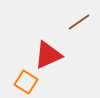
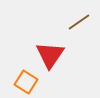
red triangle: moved 2 px right; rotated 32 degrees counterclockwise
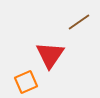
orange square: rotated 35 degrees clockwise
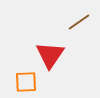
orange square: rotated 20 degrees clockwise
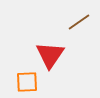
orange square: moved 1 px right
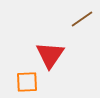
brown line: moved 3 px right, 3 px up
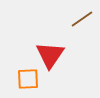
orange square: moved 1 px right, 3 px up
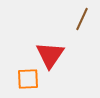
brown line: rotated 30 degrees counterclockwise
